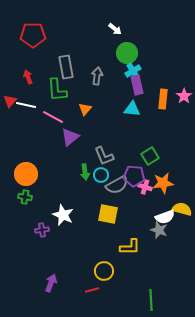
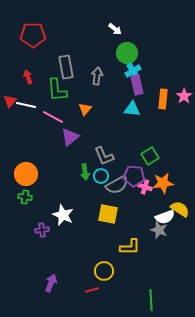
cyan circle: moved 1 px down
yellow semicircle: moved 2 px left; rotated 18 degrees clockwise
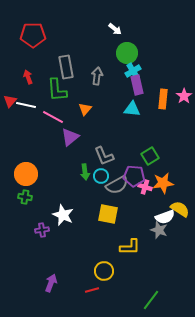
green line: rotated 40 degrees clockwise
